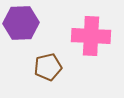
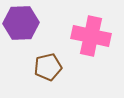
pink cross: rotated 9 degrees clockwise
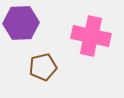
brown pentagon: moved 5 px left
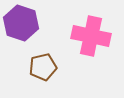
purple hexagon: rotated 20 degrees clockwise
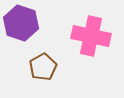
brown pentagon: rotated 16 degrees counterclockwise
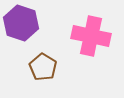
brown pentagon: rotated 12 degrees counterclockwise
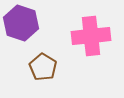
pink cross: rotated 18 degrees counterclockwise
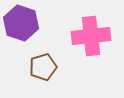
brown pentagon: rotated 24 degrees clockwise
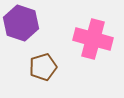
pink cross: moved 2 px right, 3 px down; rotated 21 degrees clockwise
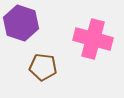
brown pentagon: rotated 24 degrees clockwise
